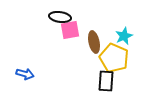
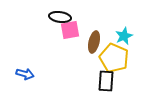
brown ellipse: rotated 25 degrees clockwise
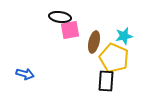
cyan star: rotated 12 degrees clockwise
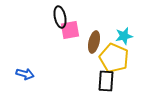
black ellipse: rotated 70 degrees clockwise
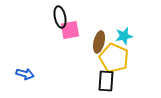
brown ellipse: moved 5 px right
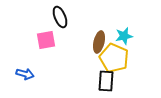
black ellipse: rotated 10 degrees counterclockwise
pink square: moved 24 px left, 10 px down
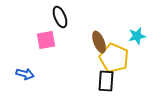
cyan star: moved 13 px right
brown ellipse: rotated 35 degrees counterclockwise
